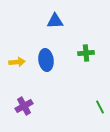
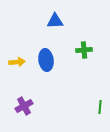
green cross: moved 2 px left, 3 px up
green line: rotated 32 degrees clockwise
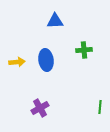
purple cross: moved 16 px right, 2 px down
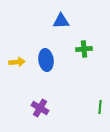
blue triangle: moved 6 px right
green cross: moved 1 px up
purple cross: rotated 30 degrees counterclockwise
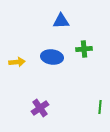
blue ellipse: moved 6 px right, 3 px up; rotated 75 degrees counterclockwise
purple cross: rotated 24 degrees clockwise
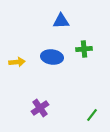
green line: moved 8 px left, 8 px down; rotated 32 degrees clockwise
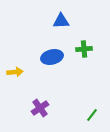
blue ellipse: rotated 20 degrees counterclockwise
yellow arrow: moved 2 px left, 10 px down
